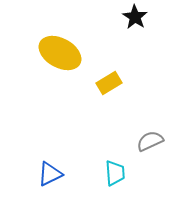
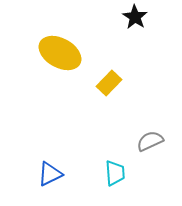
yellow rectangle: rotated 15 degrees counterclockwise
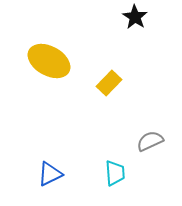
yellow ellipse: moved 11 px left, 8 px down
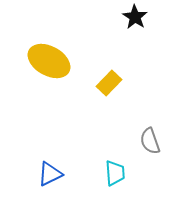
gray semicircle: rotated 84 degrees counterclockwise
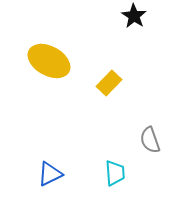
black star: moved 1 px left, 1 px up
gray semicircle: moved 1 px up
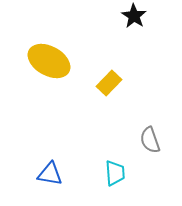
blue triangle: rotated 36 degrees clockwise
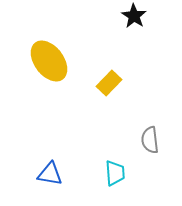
yellow ellipse: rotated 24 degrees clockwise
gray semicircle: rotated 12 degrees clockwise
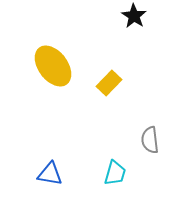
yellow ellipse: moved 4 px right, 5 px down
cyan trapezoid: rotated 20 degrees clockwise
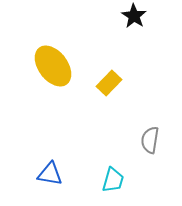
gray semicircle: rotated 16 degrees clockwise
cyan trapezoid: moved 2 px left, 7 px down
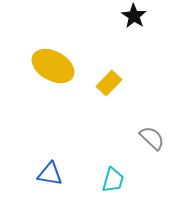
yellow ellipse: rotated 24 degrees counterclockwise
gray semicircle: moved 2 px right, 2 px up; rotated 124 degrees clockwise
